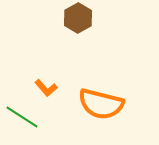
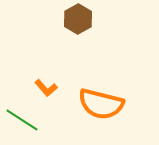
brown hexagon: moved 1 px down
green line: moved 3 px down
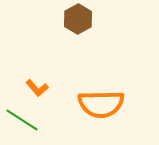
orange L-shape: moved 9 px left
orange semicircle: rotated 15 degrees counterclockwise
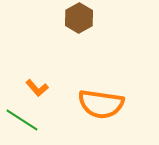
brown hexagon: moved 1 px right, 1 px up
orange semicircle: rotated 9 degrees clockwise
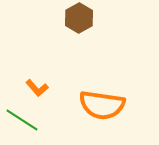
orange semicircle: moved 1 px right, 1 px down
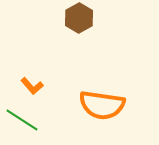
orange L-shape: moved 5 px left, 2 px up
